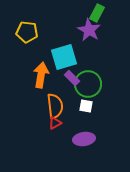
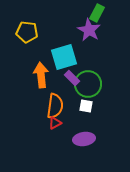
orange arrow: rotated 15 degrees counterclockwise
orange semicircle: rotated 15 degrees clockwise
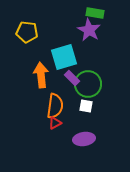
green rectangle: moved 2 px left; rotated 72 degrees clockwise
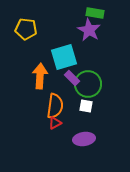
yellow pentagon: moved 1 px left, 3 px up
orange arrow: moved 1 px left, 1 px down; rotated 10 degrees clockwise
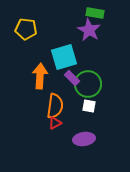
white square: moved 3 px right
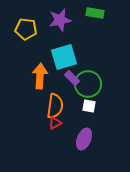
purple star: moved 29 px left, 10 px up; rotated 30 degrees clockwise
purple ellipse: rotated 60 degrees counterclockwise
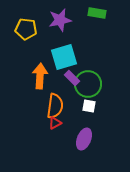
green rectangle: moved 2 px right
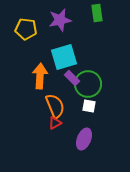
green rectangle: rotated 72 degrees clockwise
orange semicircle: rotated 30 degrees counterclockwise
